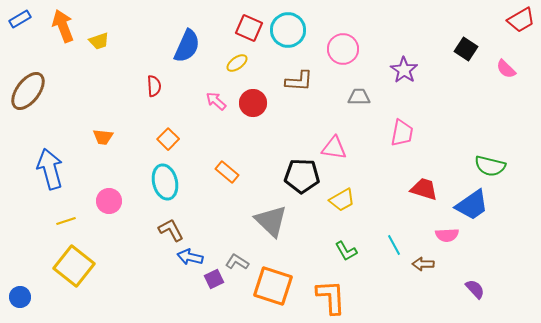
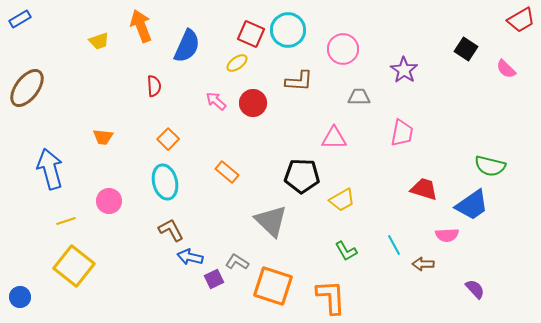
orange arrow at (63, 26): moved 78 px right
red square at (249, 28): moved 2 px right, 6 px down
brown ellipse at (28, 91): moved 1 px left, 3 px up
pink triangle at (334, 148): moved 10 px up; rotated 8 degrees counterclockwise
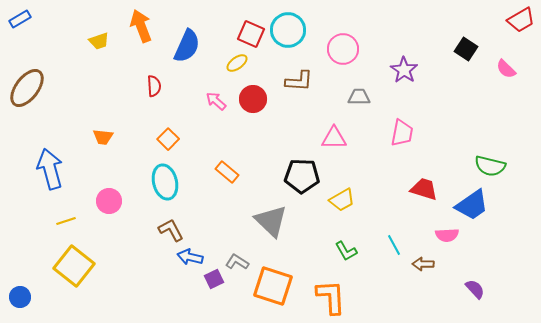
red circle at (253, 103): moved 4 px up
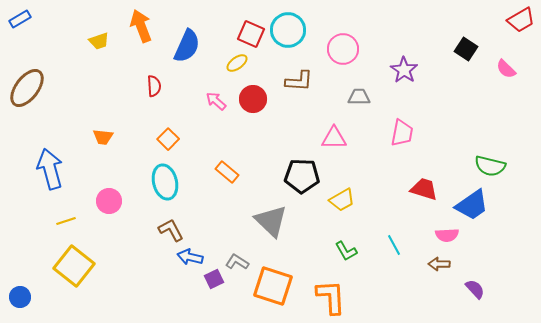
brown arrow at (423, 264): moved 16 px right
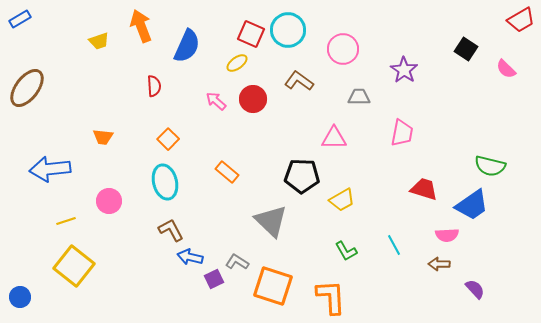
brown L-shape at (299, 81): rotated 148 degrees counterclockwise
blue arrow at (50, 169): rotated 81 degrees counterclockwise
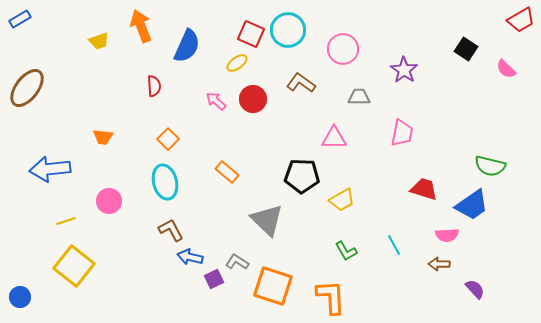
brown L-shape at (299, 81): moved 2 px right, 2 px down
gray triangle at (271, 221): moved 4 px left, 1 px up
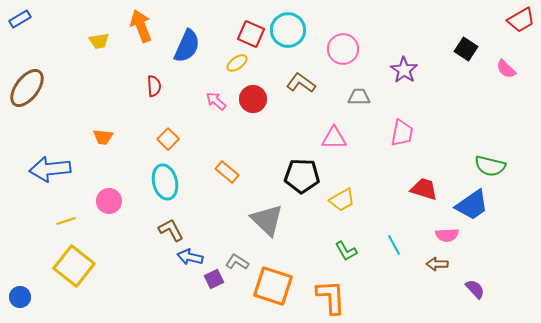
yellow trapezoid at (99, 41): rotated 10 degrees clockwise
brown arrow at (439, 264): moved 2 px left
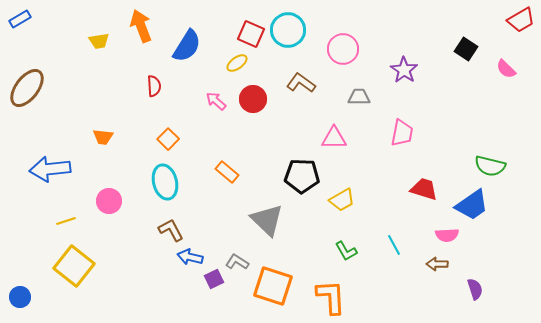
blue semicircle at (187, 46): rotated 8 degrees clockwise
purple semicircle at (475, 289): rotated 25 degrees clockwise
